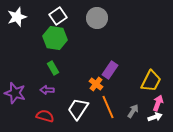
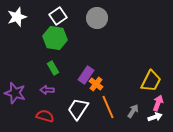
purple rectangle: moved 24 px left, 5 px down
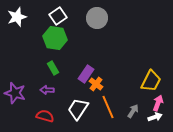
purple rectangle: moved 1 px up
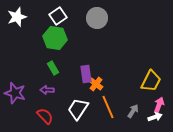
purple rectangle: rotated 42 degrees counterclockwise
pink arrow: moved 1 px right, 2 px down
red semicircle: rotated 30 degrees clockwise
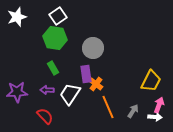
gray circle: moved 4 px left, 30 px down
purple star: moved 2 px right, 1 px up; rotated 20 degrees counterclockwise
white trapezoid: moved 8 px left, 15 px up
white arrow: rotated 24 degrees clockwise
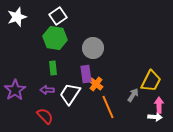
green rectangle: rotated 24 degrees clockwise
purple star: moved 2 px left, 2 px up; rotated 30 degrees counterclockwise
pink arrow: rotated 21 degrees counterclockwise
gray arrow: moved 16 px up
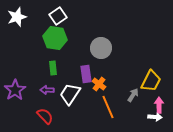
gray circle: moved 8 px right
orange cross: moved 3 px right
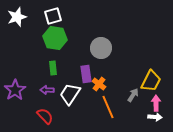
white square: moved 5 px left; rotated 18 degrees clockwise
pink arrow: moved 3 px left, 2 px up
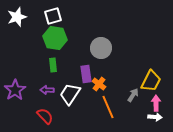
green rectangle: moved 3 px up
